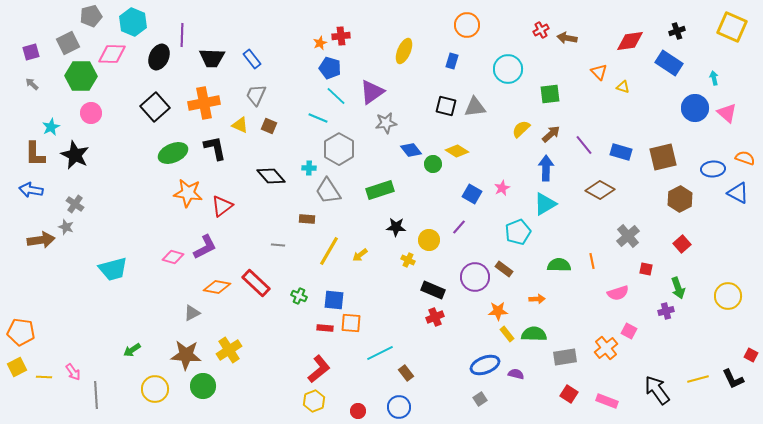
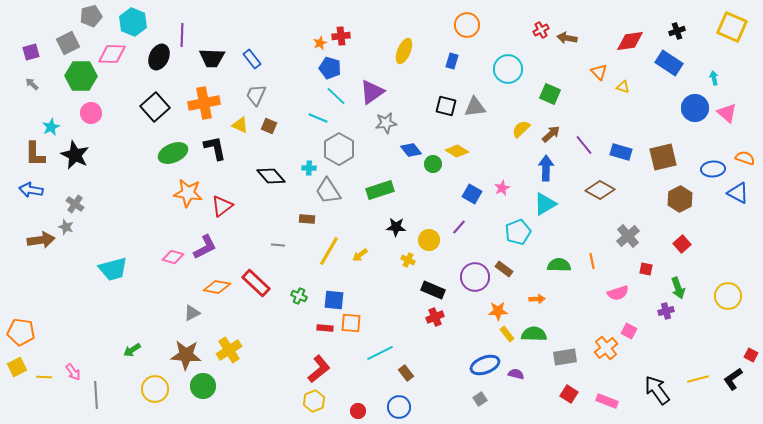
green square at (550, 94): rotated 30 degrees clockwise
black L-shape at (733, 379): rotated 80 degrees clockwise
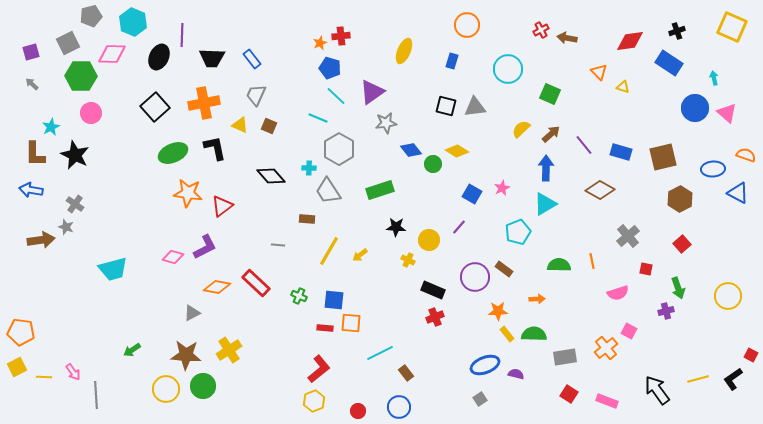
orange semicircle at (745, 158): moved 1 px right, 3 px up
yellow circle at (155, 389): moved 11 px right
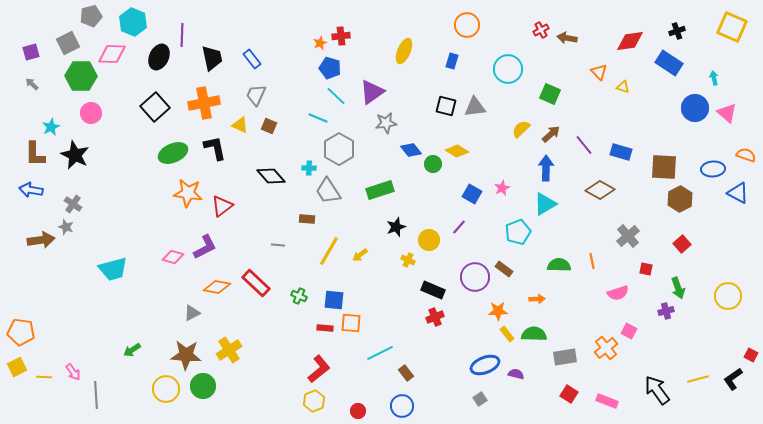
black trapezoid at (212, 58): rotated 104 degrees counterclockwise
brown square at (663, 157): moved 1 px right, 10 px down; rotated 16 degrees clockwise
gray cross at (75, 204): moved 2 px left
black star at (396, 227): rotated 24 degrees counterclockwise
blue circle at (399, 407): moved 3 px right, 1 px up
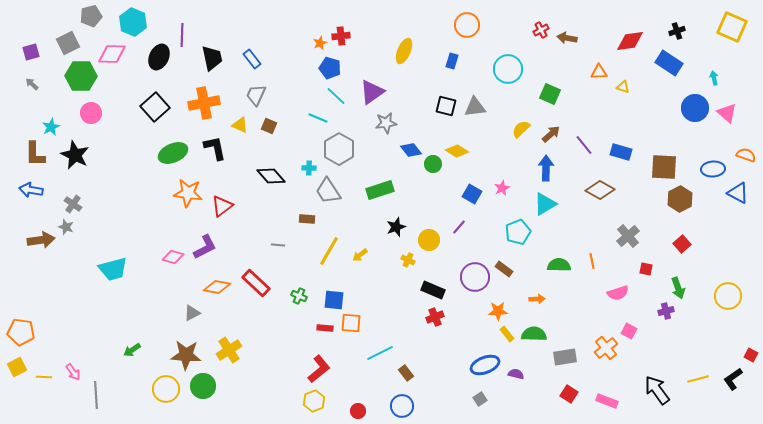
orange triangle at (599, 72): rotated 48 degrees counterclockwise
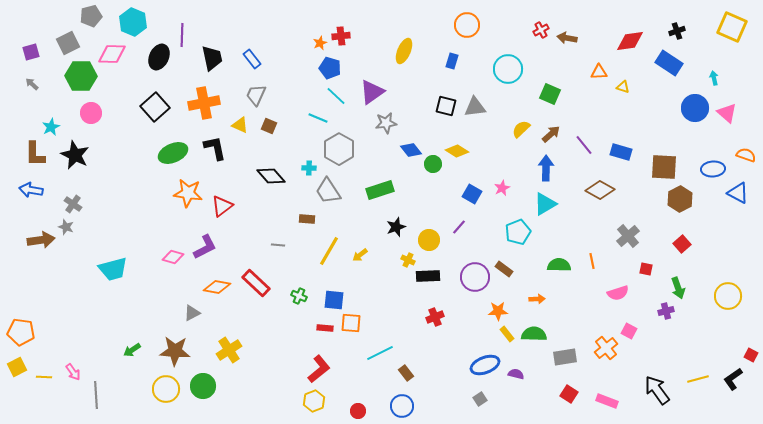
black rectangle at (433, 290): moved 5 px left, 14 px up; rotated 25 degrees counterclockwise
brown star at (186, 355): moved 11 px left, 4 px up
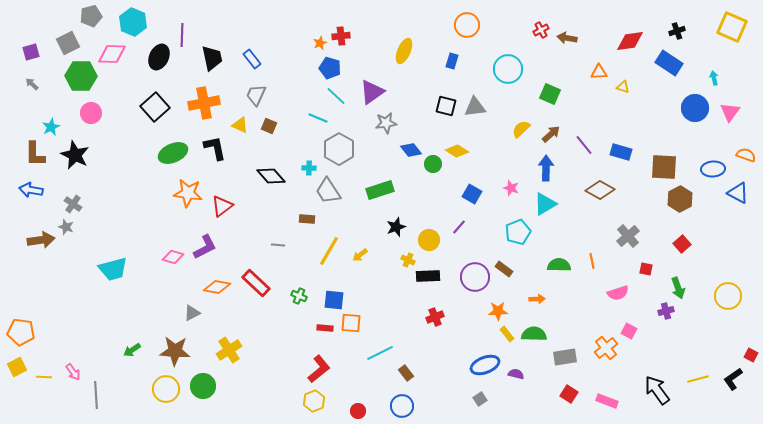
pink triangle at (727, 113): moved 3 px right, 1 px up; rotated 25 degrees clockwise
pink star at (502, 188): moved 9 px right; rotated 28 degrees counterclockwise
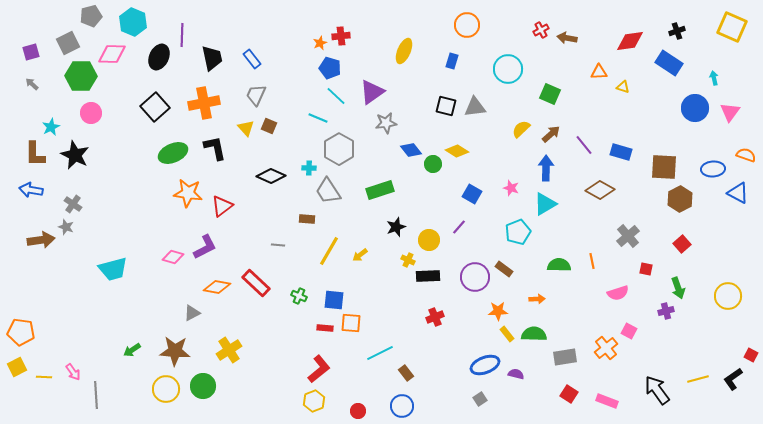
yellow triangle at (240, 125): moved 6 px right, 3 px down; rotated 24 degrees clockwise
black diamond at (271, 176): rotated 24 degrees counterclockwise
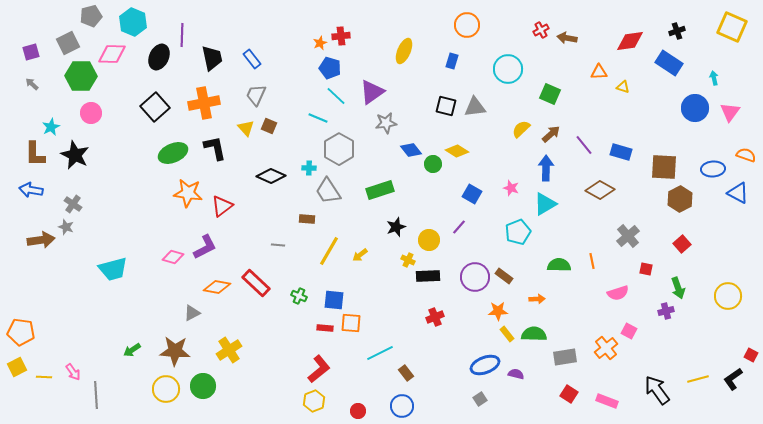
brown rectangle at (504, 269): moved 7 px down
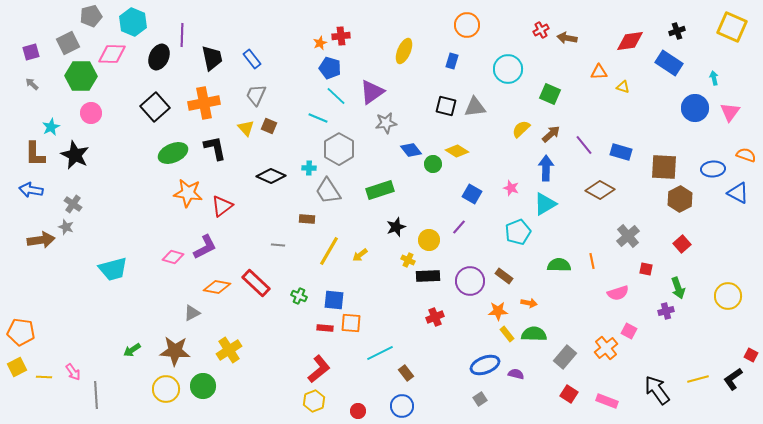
purple circle at (475, 277): moved 5 px left, 4 px down
orange arrow at (537, 299): moved 8 px left, 4 px down; rotated 14 degrees clockwise
gray rectangle at (565, 357): rotated 40 degrees counterclockwise
